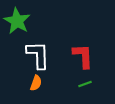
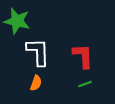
green star: rotated 16 degrees counterclockwise
white L-shape: moved 3 px up
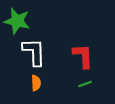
white L-shape: moved 4 px left
orange semicircle: rotated 21 degrees counterclockwise
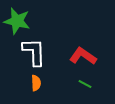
red L-shape: rotated 52 degrees counterclockwise
green line: rotated 48 degrees clockwise
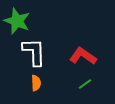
green star: rotated 8 degrees clockwise
green line: rotated 64 degrees counterclockwise
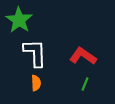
green star: moved 2 px right, 1 px up; rotated 12 degrees clockwise
white L-shape: moved 1 px right, 1 px down
green line: rotated 32 degrees counterclockwise
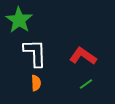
green line: moved 1 px right; rotated 32 degrees clockwise
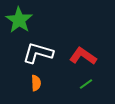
white L-shape: moved 3 px right; rotated 72 degrees counterclockwise
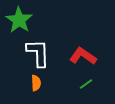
white L-shape: rotated 72 degrees clockwise
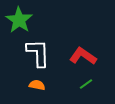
orange semicircle: moved 1 px right, 2 px down; rotated 77 degrees counterclockwise
